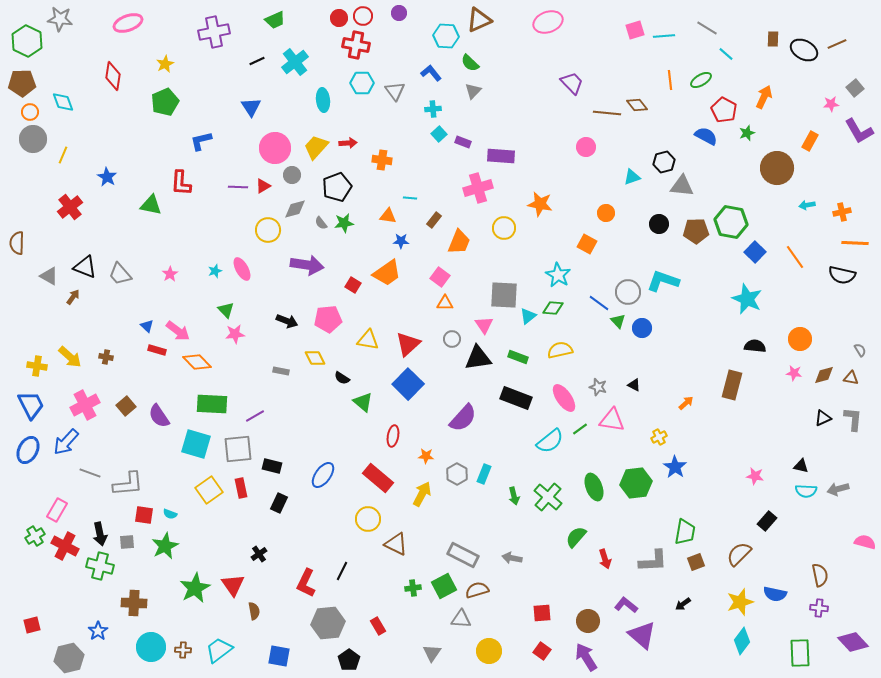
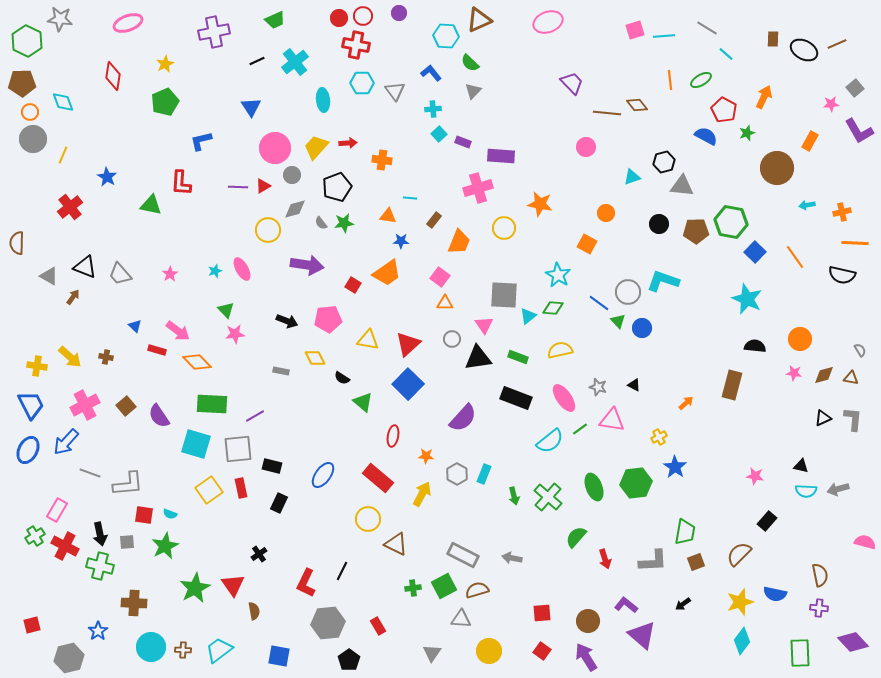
blue triangle at (147, 326): moved 12 px left
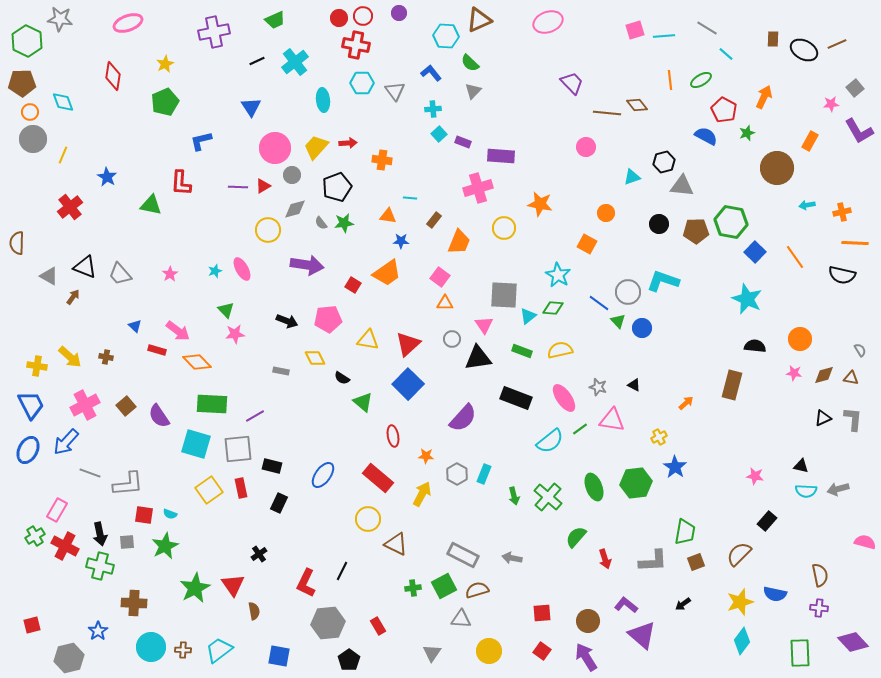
green rectangle at (518, 357): moved 4 px right, 6 px up
red ellipse at (393, 436): rotated 20 degrees counterclockwise
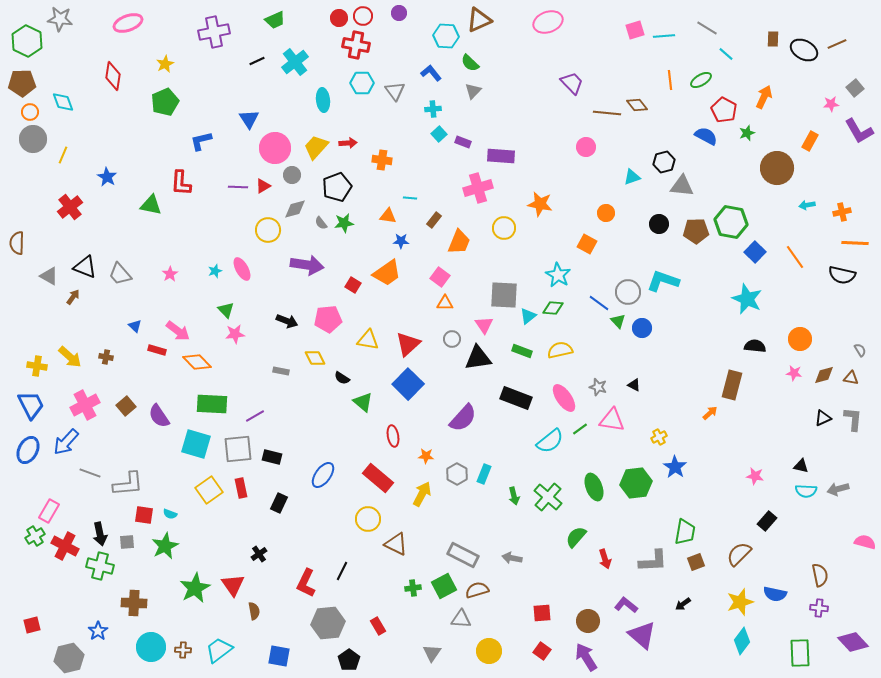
blue triangle at (251, 107): moved 2 px left, 12 px down
orange arrow at (686, 403): moved 24 px right, 10 px down
black rectangle at (272, 466): moved 9 px up
pink rectangle at (57, 510): moved 8 px left, 1 px down
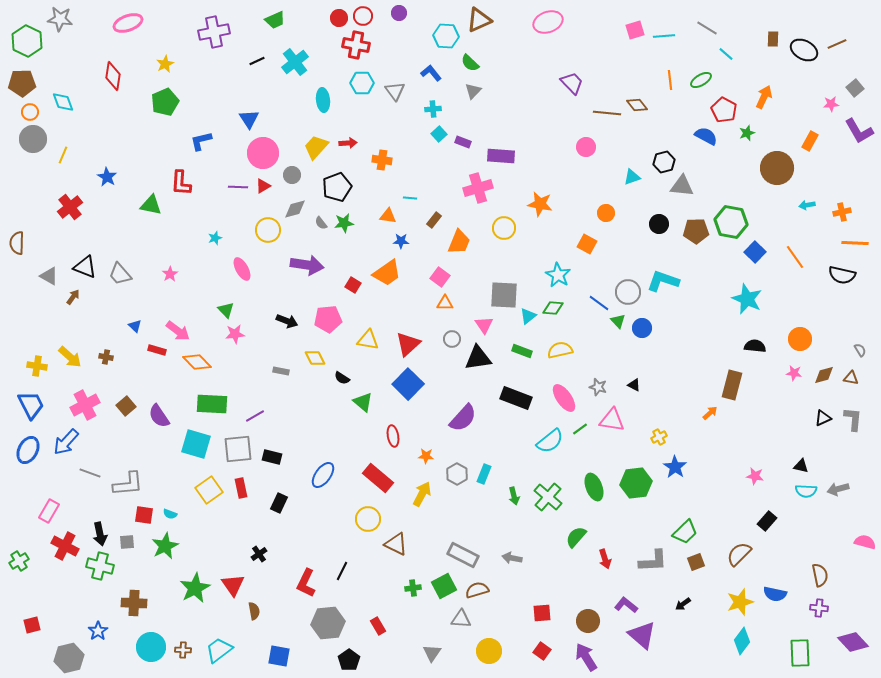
pink circle at (275, 148): moved 12 px left, 5 px down
cyan star at (215, 271): moved 33 px up
green trapezoid at (685, 532): rotated 36 degrees clockwise
green cross at (35, 536): moved 16 px left, 25 px down
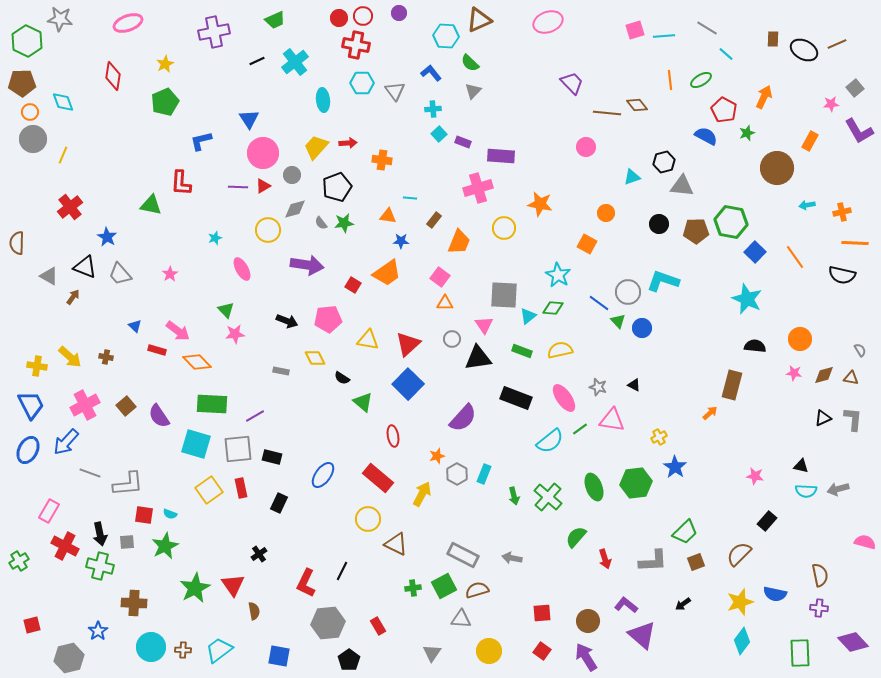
blue star at (107, 177): moved 60 px down
orange star at (426, 456): moved 11 px right; rotated 21 degrees counterclockwise
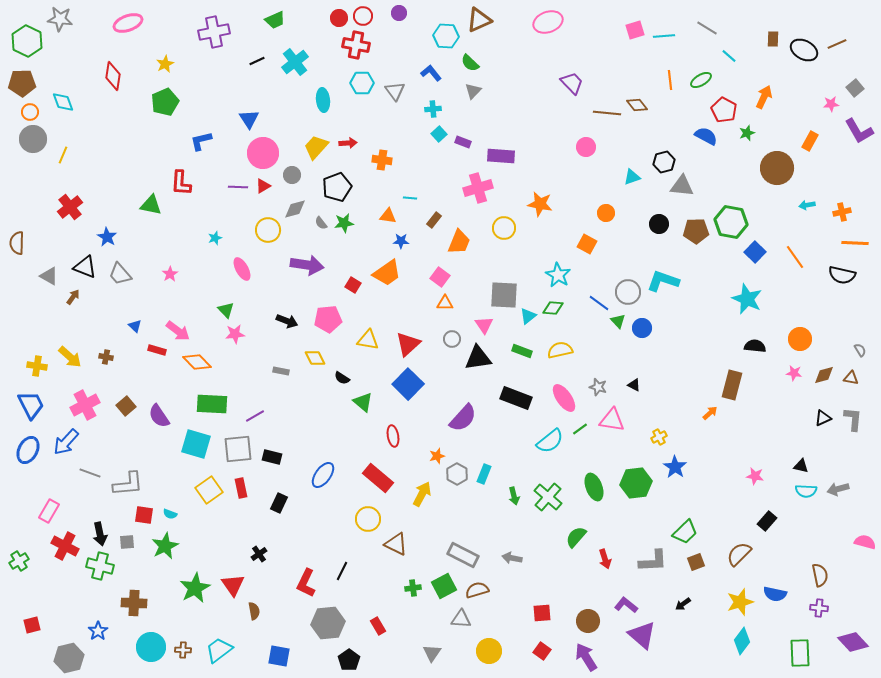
cyan line at (726, 54): moved 3 px right, 2 px down
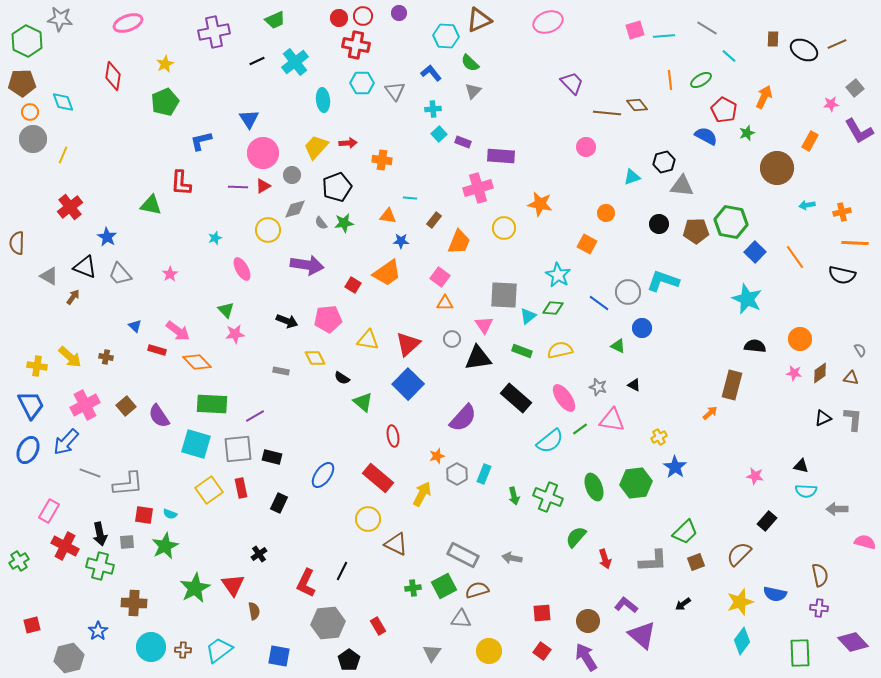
green triangle at (618, 321): moved 25 px down; rotated 21 degrees counterclockwise
brown diamond at (824, 375): moved 4 px left, 2 px up; rotated 20 degrees counterclockwise
black rectangle at (516, 398): rotated 20 degrees clockwise
gray arrow at (838, 489): moved 1 px left, 20 px down; rotated 15 degrees clockwise
green cross at (548, 497): rotated 20 degrees counterclockwise
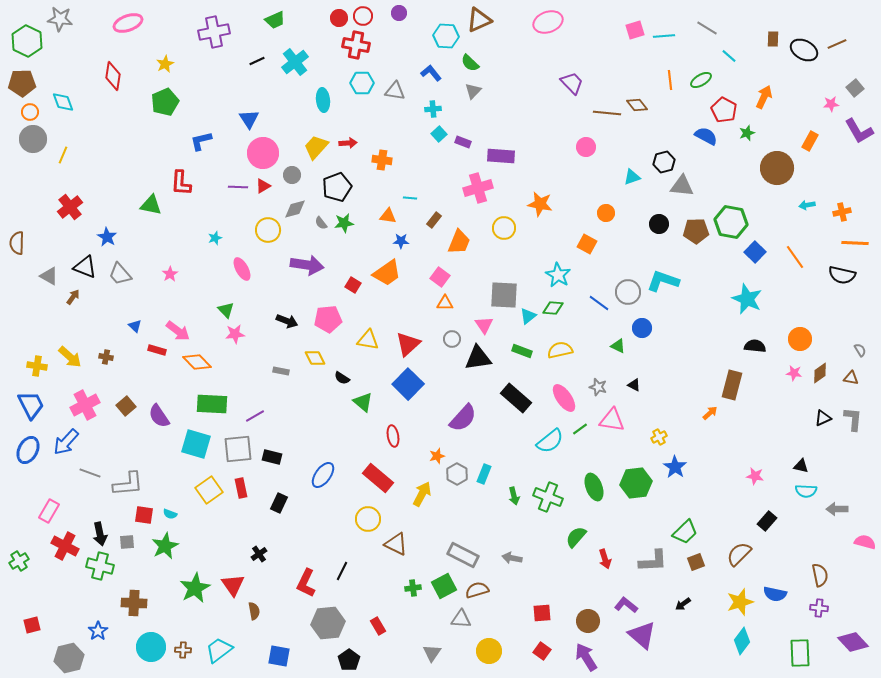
gray triangle at (395, 91): rotated 45 degrees counterclockwise
